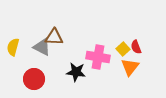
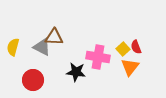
red circle: moved 1 px left, 1 px down
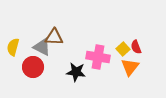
red circle: moved 13 px up
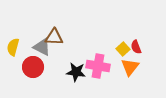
pink cross: moved 9 px down
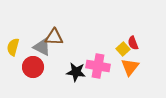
red semicircle: moved 3 px left, 4 px up
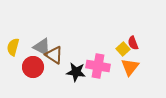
brown triangle: moved 18 px down; rotated 30 degrees clockwise
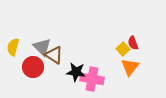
gray triangle: rotated 18 degrees clockwise
pink cross: moved 6 px left, 13 px down
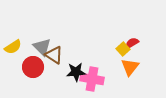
red semicircle: moved 1 px left; rotated 80 degrees clockwise
yellow semicircle: rotated 138 degrees counterclockwise
black star: rotated 12 degrees counterclockwise
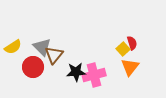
red semicircle: rotated 104 degrees clockwise
brown triangle: rotated 36 degrees clockwise
pink cross: moved 2 px right, 4 px up; rotated 25 degrees counterclockwise
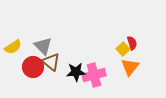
gray triangle: moved 1 px right, 1 px up
brown triangle: moved 3 px left, 7 px down; rotated 30 degrees counterclockwise
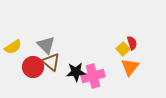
gray triangle: moved 3 px right, 1 px up
pink cross: moved 1 px left, 1 px down
